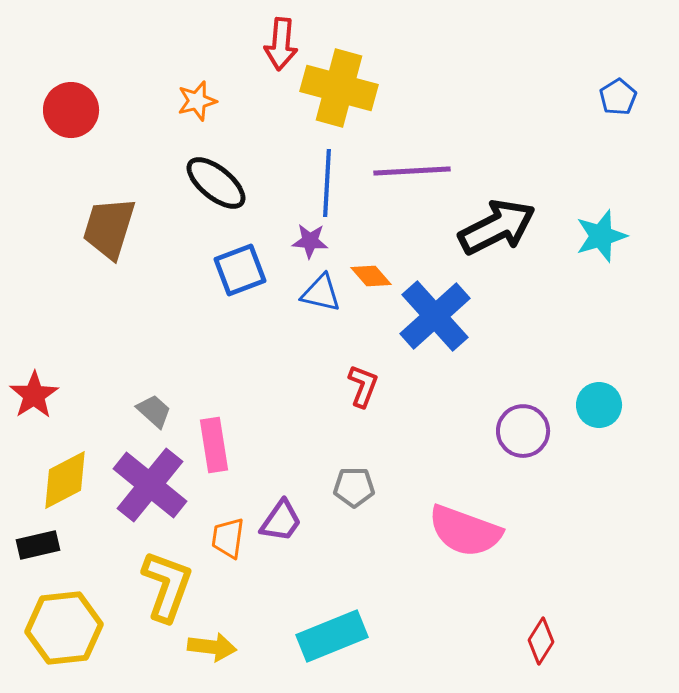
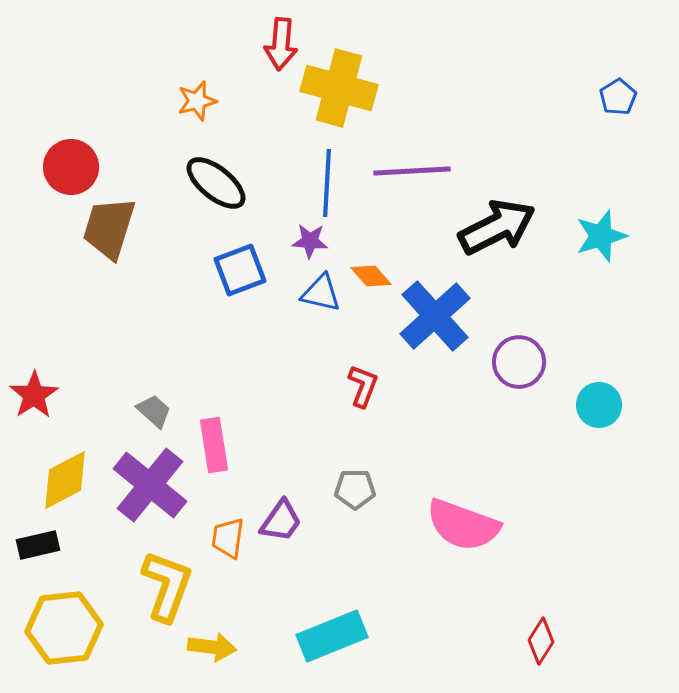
red circle: moved 57 px down
purple circle: moved 4 px left, 69 px up
gray pentagon: moved 1 px right, 2 px down
pink semicircle: moved 2 px left, 6 px up
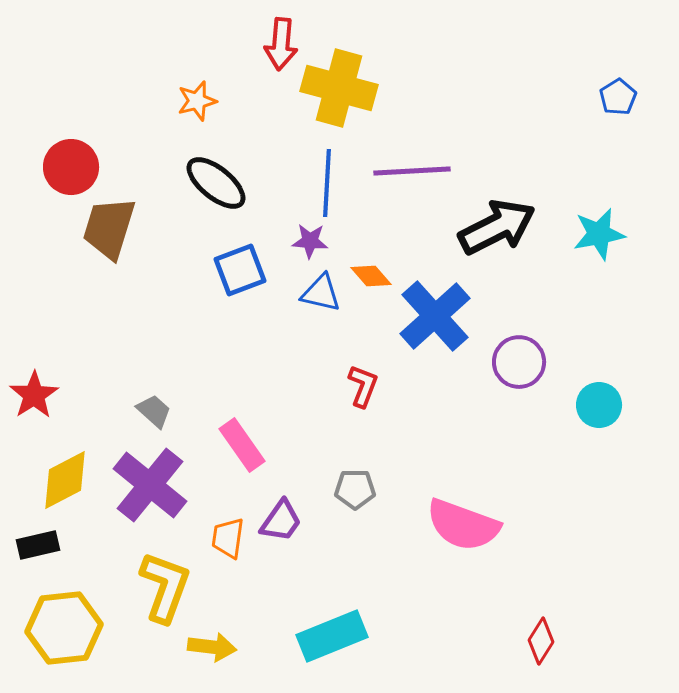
cyan star: moved 2 px left, 2 px up; rotated 6 degrees clockwise
pink rectangle: moved 28 px right; rotated 26 degrees counterclockwise
yellow L-shape: moved 2 px left, 1 px down
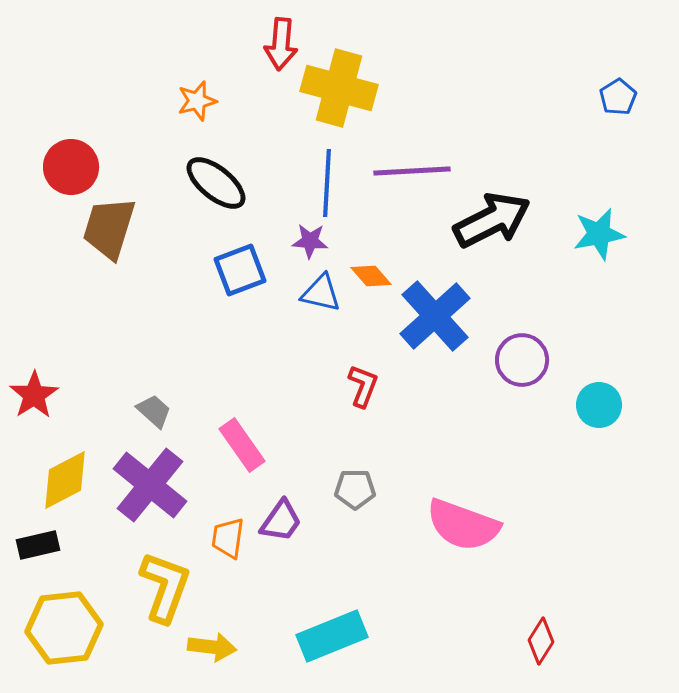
black arrow: moved 5 px left, 7 px up
purple circle: moved 3 px right, 2 px up
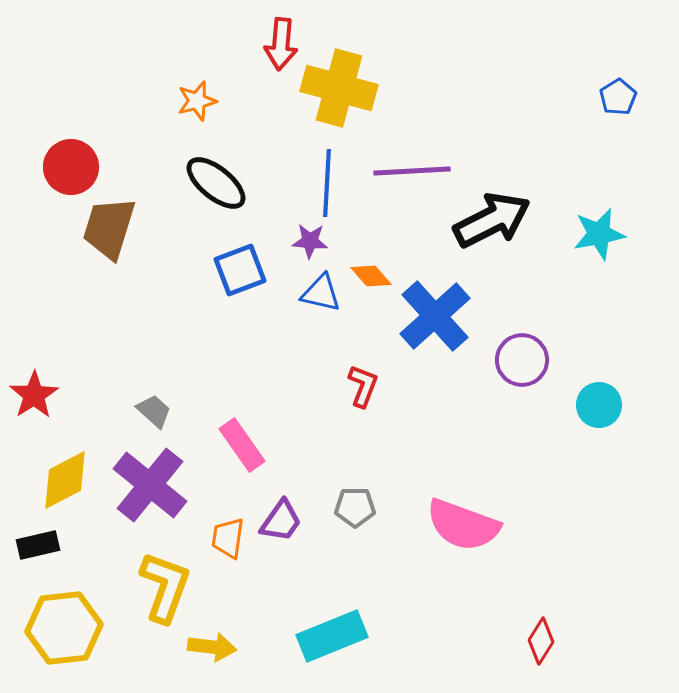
gray pentagon: moved 18 px down
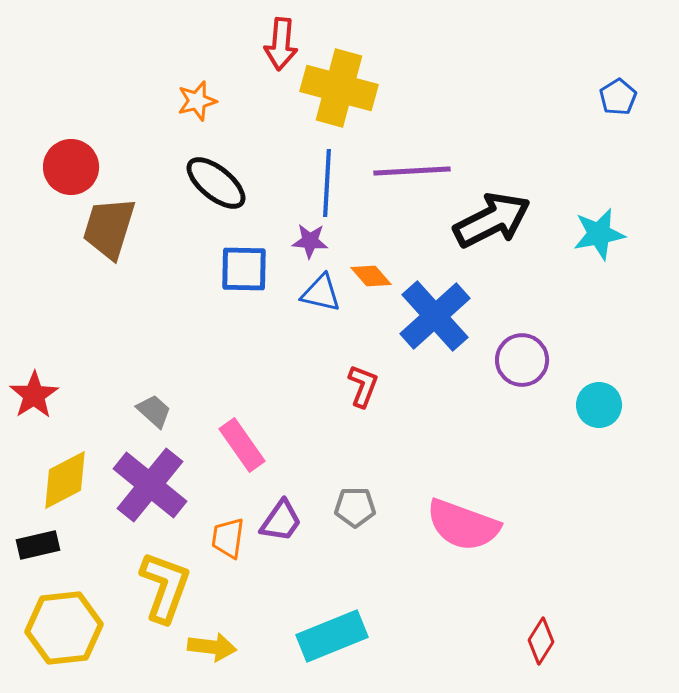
blue square: moved 4 px right, 1 px up; rotated 22 degrees clockwise
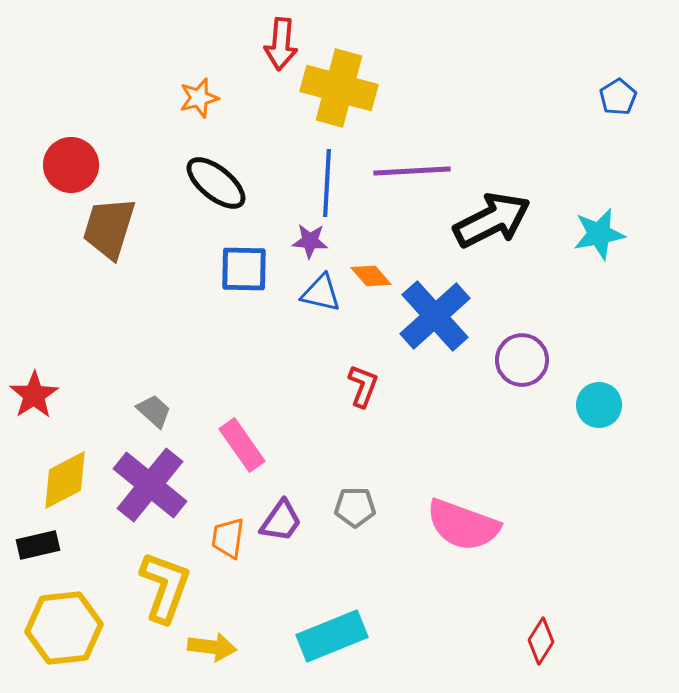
orange star: moved 2 px right, 3 px up
red circle: moved 2 px up
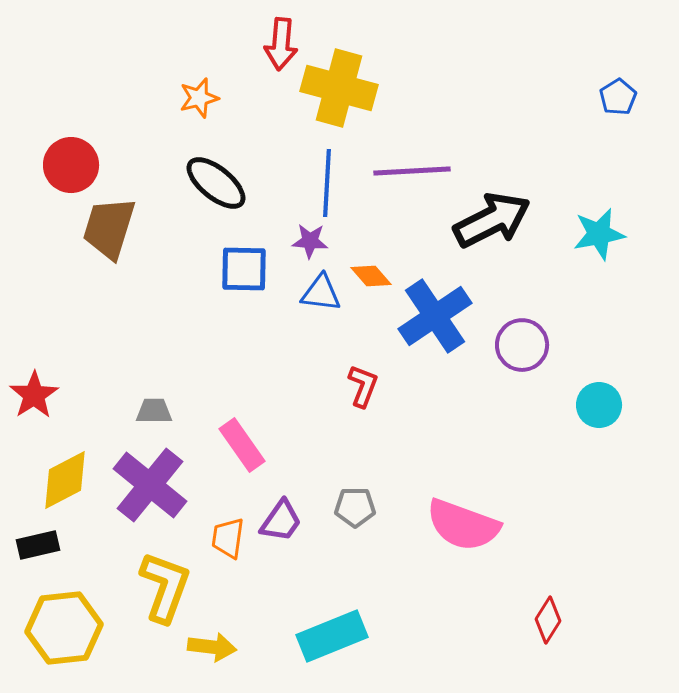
blue triangle: rotated 6 degrees counterclockwise
blue cross: rotated 8 degrees clockwise
purple circle: moved 15 px up
gray trapezoid: rotated 42 degrees counterclockwise
red diamond: moved 7 px right, 21 px up
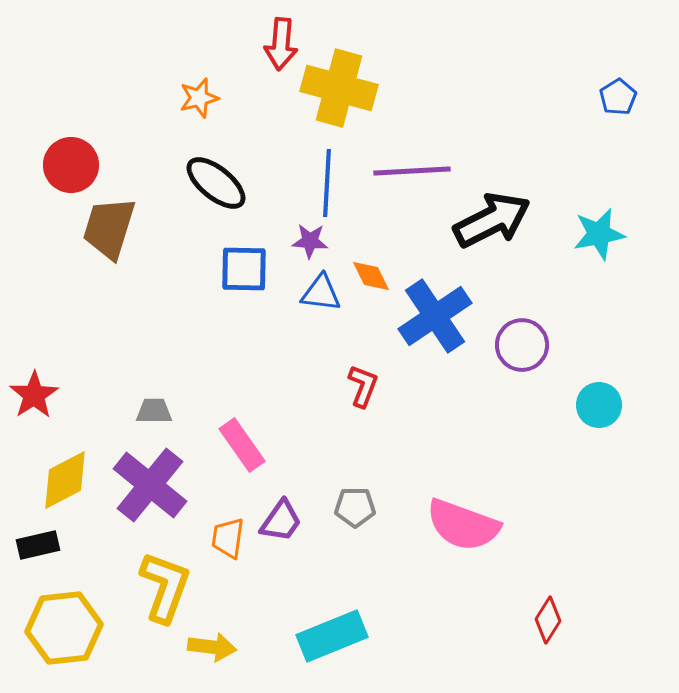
orange diamond: rotated 15 degrees clockwise
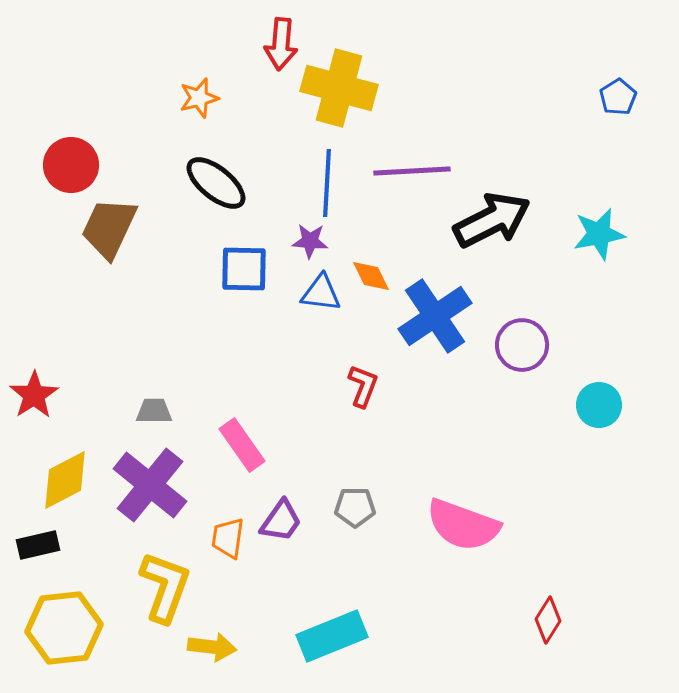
brown trapezoid: rotated 8 degrees clockwise
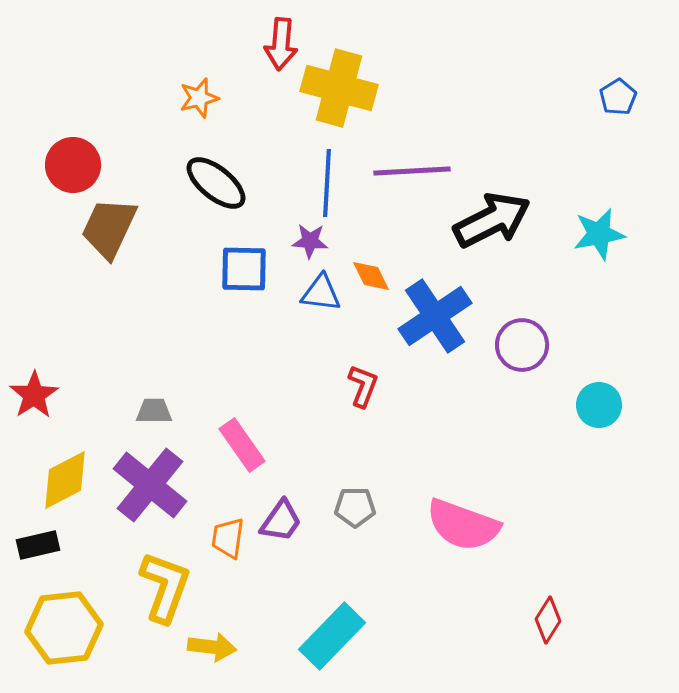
red circle: moved 2 px right
cyan rectangle: rotated 24 degrees counterclockwise
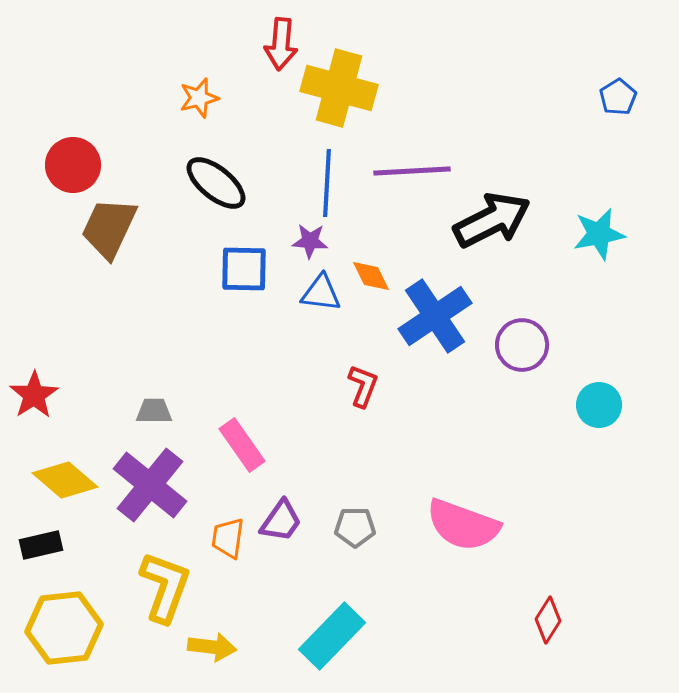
yellow diamond: rotated 68 degrees clockwise
gray pentagon: moved 20 px down
black rectangle: moved 3 px right
